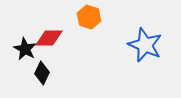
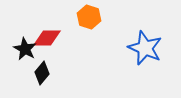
red diamond: moved 2 px left
blue star: moved 3 px down
black diamond: rotated 15 degrees clockwise
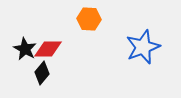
orange hexagon: moved 2 px down; rotated 15 degrees counterclockwise
red diamond: moved 1 px right, 11 px down
blue star: moved 2 px left, 1 px up; rotated 28 degrees clockwise
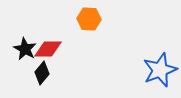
blue star: moved 17 px right, 23 px down
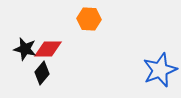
black star: rotated 15 degrees counterclockwise
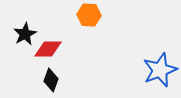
orange hexagon: moved 4 px up
black star: moved 15 px up; rotated 30 degrees clockwise
black diamond: moved 9 px right, 7 px down; rotated 20 degrees counterclockwise
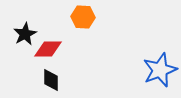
orange hexagon: moved 6 px left, 2 px down
black diamond: rotated 20 degrees counterclockwise
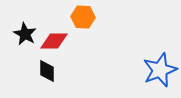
black star: rotated 15 degrees counterclockwise
red diamond: moved 6 px right, 8 px up
black diamond: moved 4 px left, 9 px up
